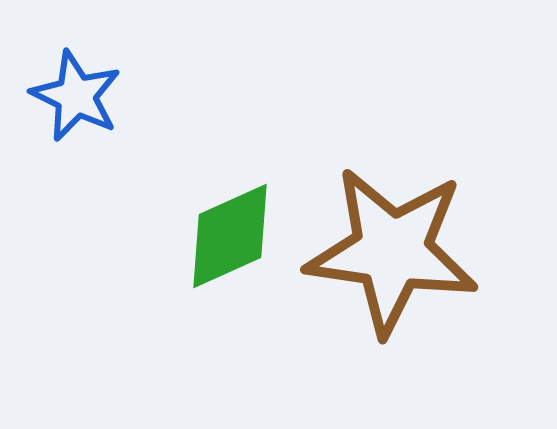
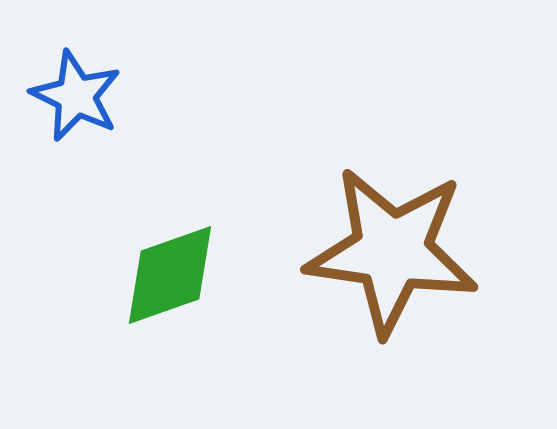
green diamond: moved 60 px left, 39 px down; rotated 5 degrees clockwise
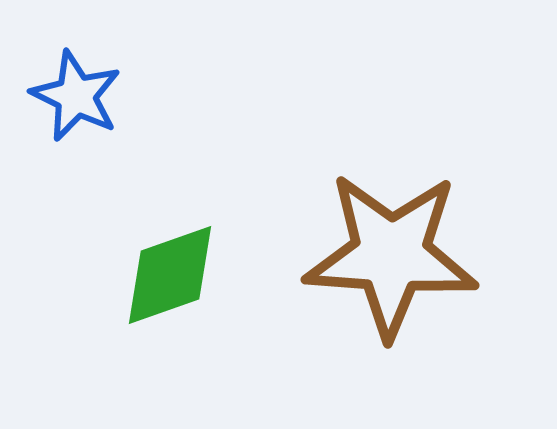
brown star: moved 1 px left, 4 px down; rotated 4 degrees counterclockwise
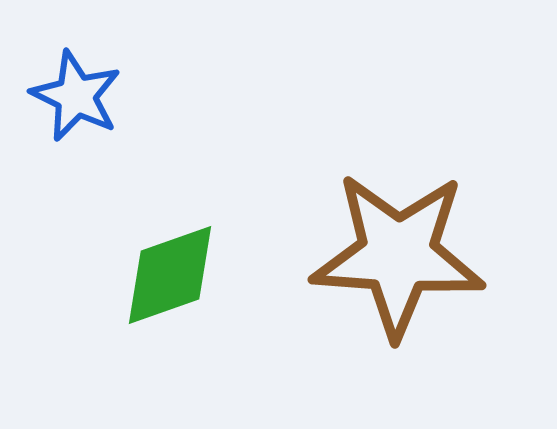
brown star: moved 7 px right
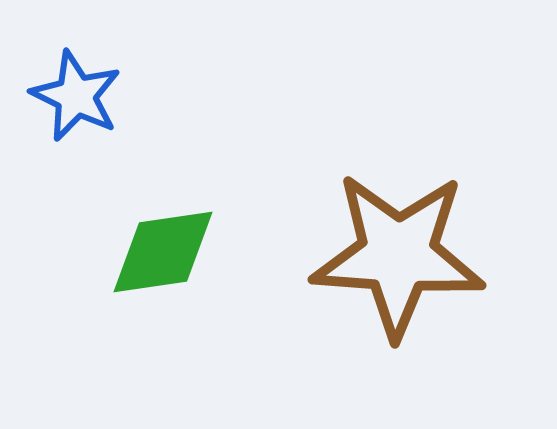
green diamond: moved 7 px left, 23 px up; rotated 11 degrees clockwise
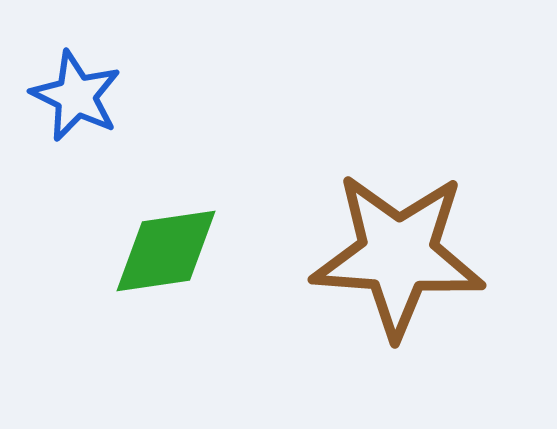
green diamond: moved 3 px right, 1 px up
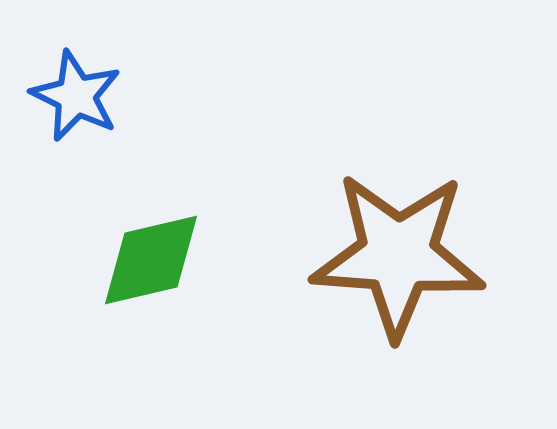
green diamond: moved 15 px left, 9 px down; rotated 5 degrees counterclockwise
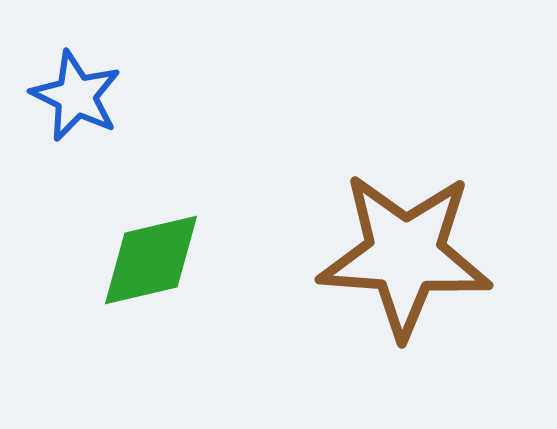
brown star: moved 7 px right
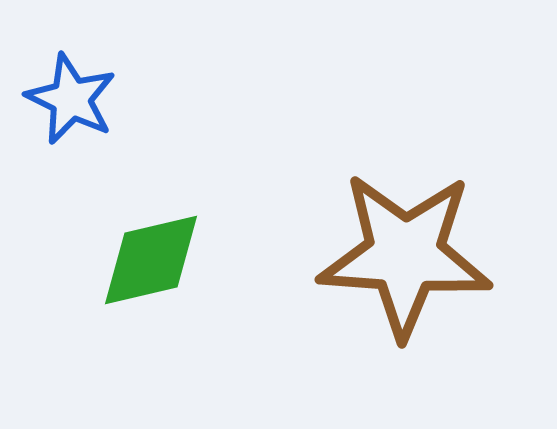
blue star: moved 5 px left, 3 px down
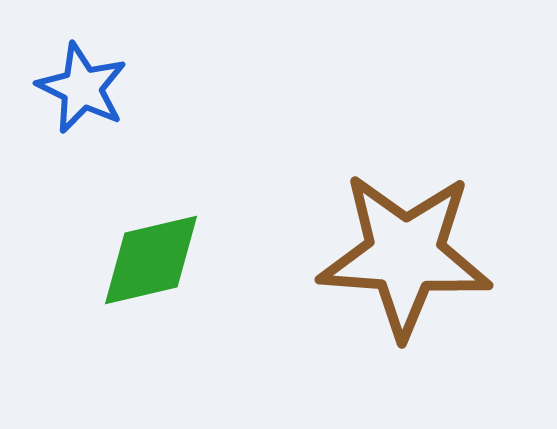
blue star: moved 11 px right, 11 px up
